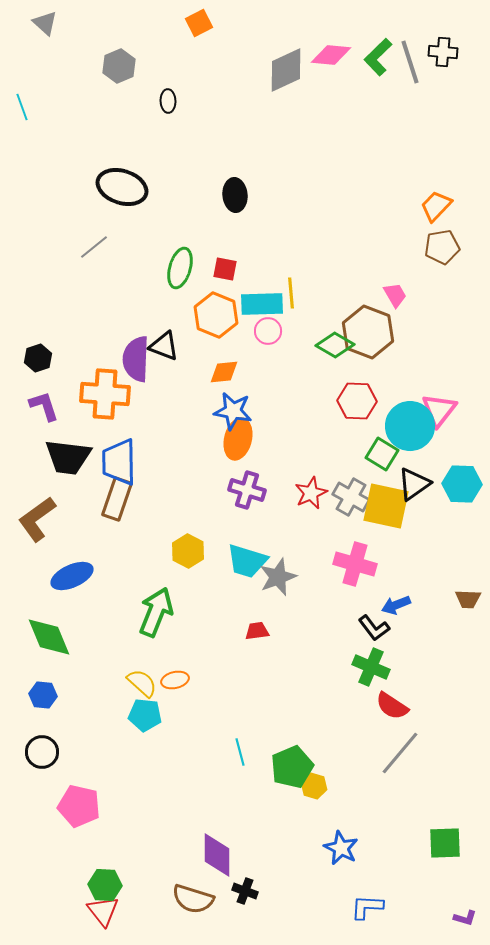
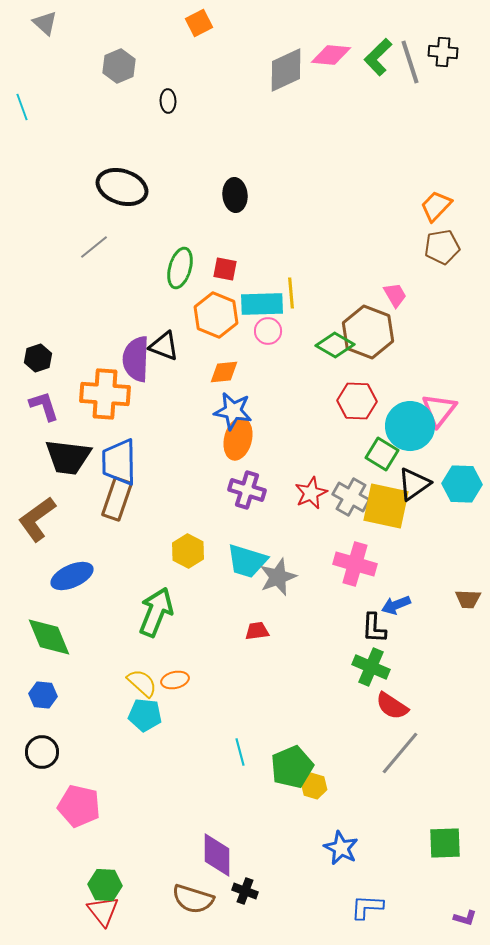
black L-shape at (374, 628): rotated 40 degrees clockwise
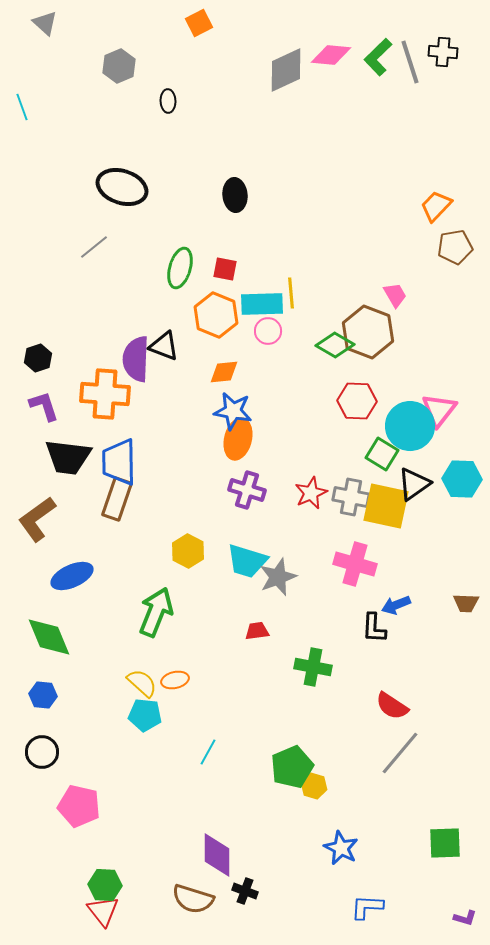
brown pentagon at (442, 247): moved 13 px right
cyan hexagon at (462, 484): moved 5 px up
gray cross at (351, 497): rotated 18 degrees counterclockwise
brown trapezoid at (468, 599): moved 2 px left, 4 px down
green cross at (371, 667): moved 58 px left; rotated 12 degrees counterclockwise
cyan line at (240, 752): moved 32 px left; rotated 44 degrees clockwise
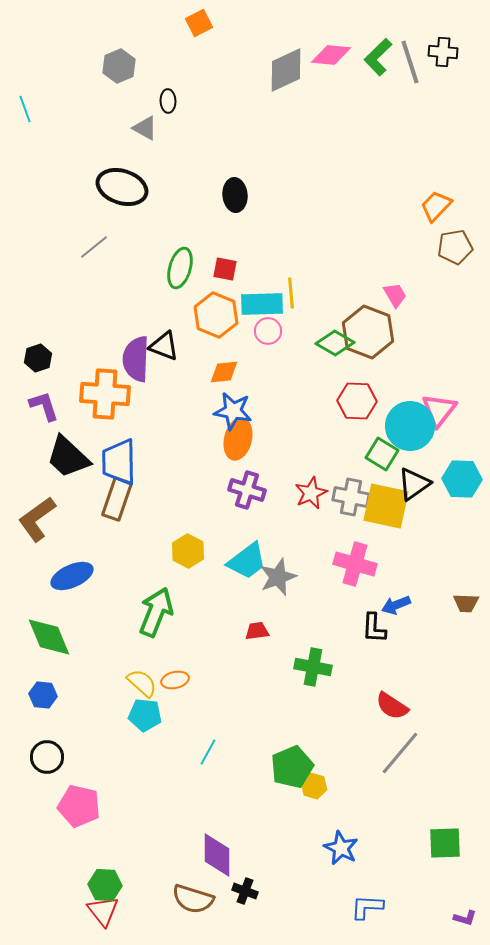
gray triangle at (45, 23): moved 100 px right, 105 px down; rotated 12 degrees counterclockwise
cyan line at (22, 107): moved 3 px right, 2 px down
green diamond at (335, 345): moved 2 px up
black trapezoid at (68, 457): rotated 36 degrees clockwise
cyan trapezoid at (247, 561): rotated 54 degrees counterclockwise
black circle at (42, 752): moved 5 px right, 5 px down
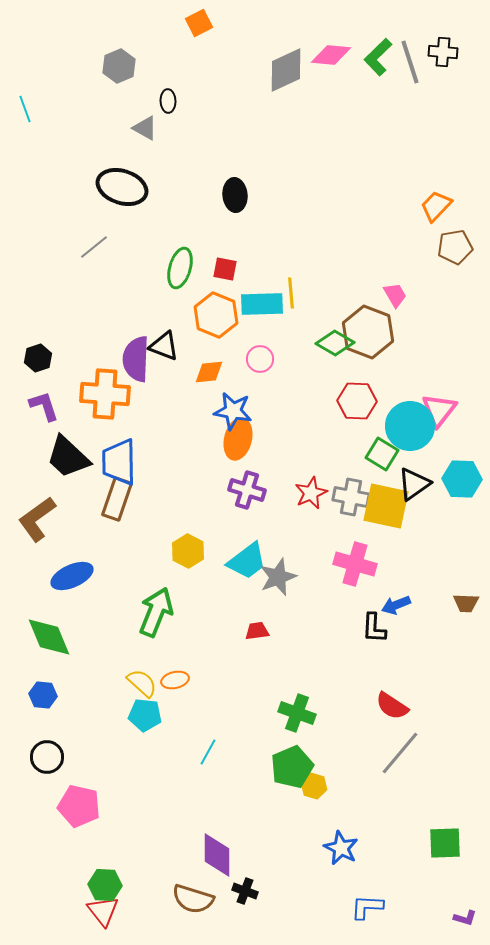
pink circle at (268, 331): moved 8 px left, 28 px down
orange diamond at (224, 372): moved 15 px left
green cross at (313, 667): moved 16 px left, 46 px down; rotated 9 degrees clockwise
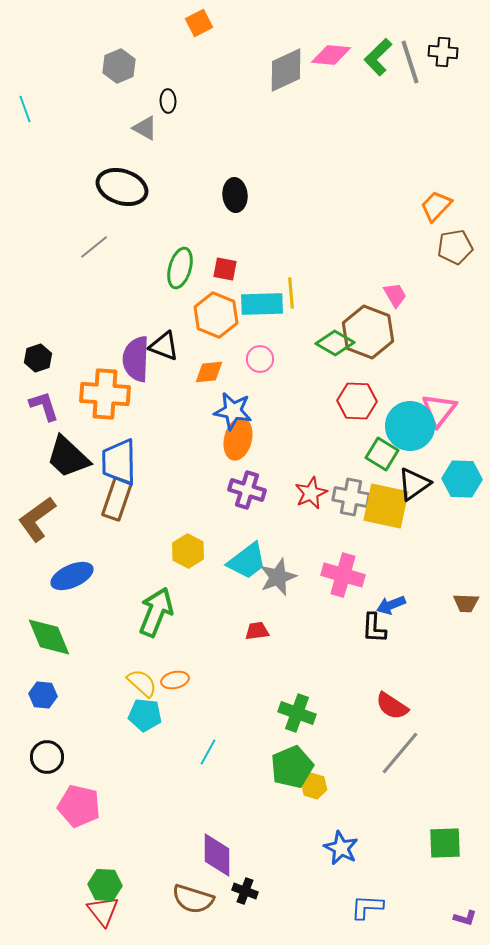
pink cross at (355, 564): moved 12 px left, 11 px down
blue arrow at (396, 605): moved 5 px left
